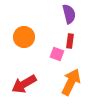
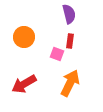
orange arrow: moved 1 px left, 1 px down
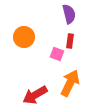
red arrow: moved 11 px right, 11 px down
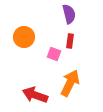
pink square: moved 3 px left
red arrow: rotated 50 degrees clockwise
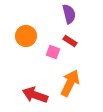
orange circle: moved 2 px right, 1 px up
red rectangle: rotated 64 degrees counterclockwise
pink square: moved 1 px left, 2 px up
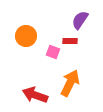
purple semicircle: moved 11 px right, 6 px down; rotated 132 degrees counterclockwise
red rectangle: rotated 32 degrees counterclockwise
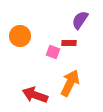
orange circle: moved 6 px left
red rectangle: moved 1 px left, 2 px down
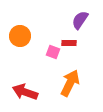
red arrow: moved 10 px left, 3 px up
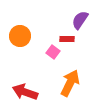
red rectangle: moved 2 px left, 4 px up
pink square: rotated 16 degrees clockwise
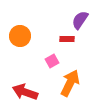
pink square: moved 1 px left, 9 px down; rotated 24 degrees clockwise
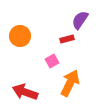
red rectangle: rotated 16 degrees counterclockwise
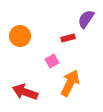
purple semicircle: moved 6 px right, 1 px up
red rectangle: moved 1 px right, 1 px up
